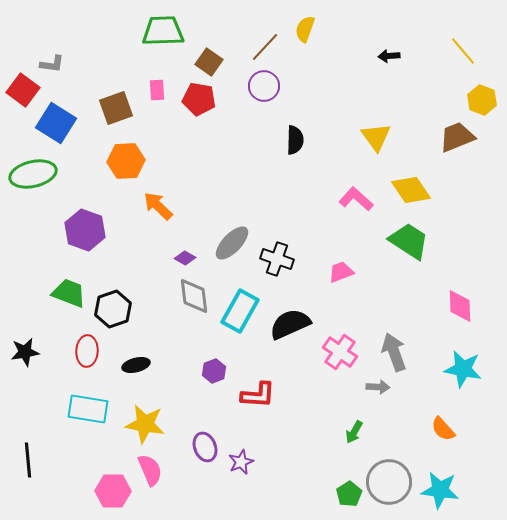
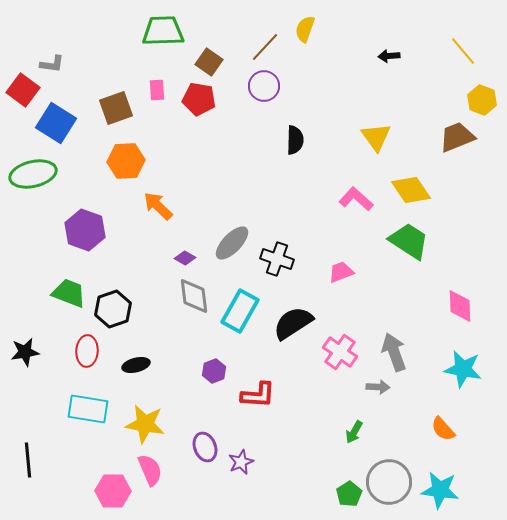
black semicircle at (290, 324): moved 3 px right, 1 px up; rotated 9 degrees counterclockwise
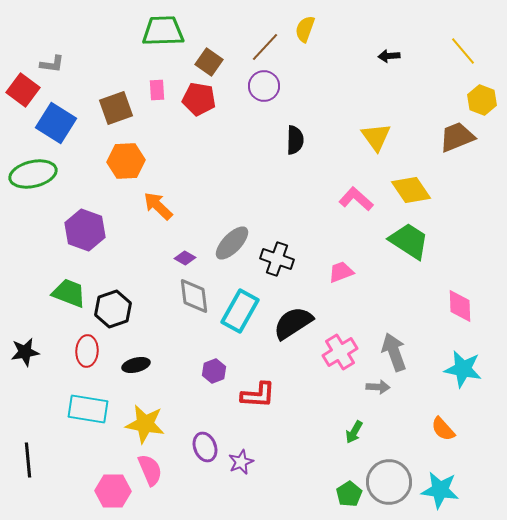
pink cross at (340, 352): rotated 24 degrees clockwise
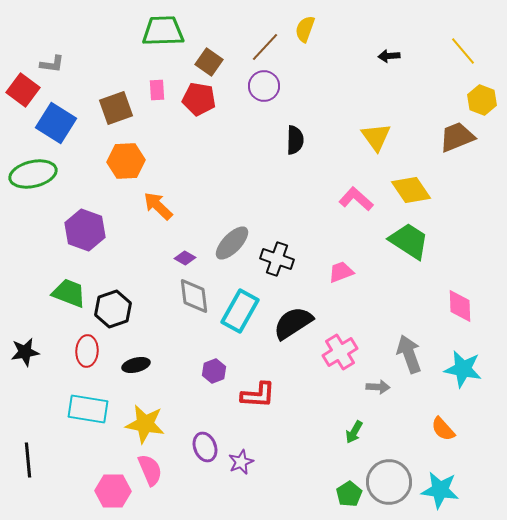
gray arrow at (394, 352): moved 15 px right, 2 px down
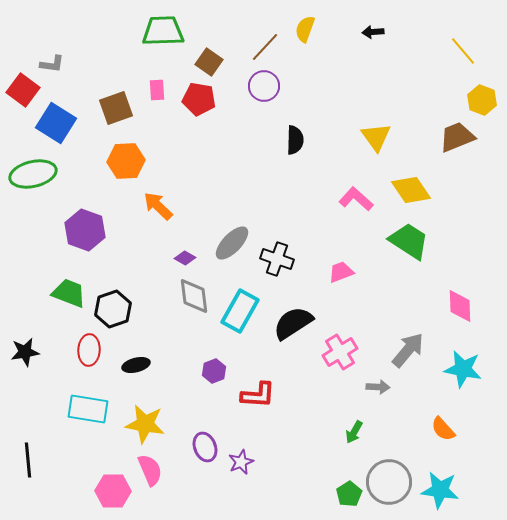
black arrow at (389, 56): moved 16 px left, 24 px up
red ellipse at (87, 351): moved 2 px right, 1 px up
gray arrow at (409, 354): moved 1 px left, 4 px up; rotated 60 degrees clockwise
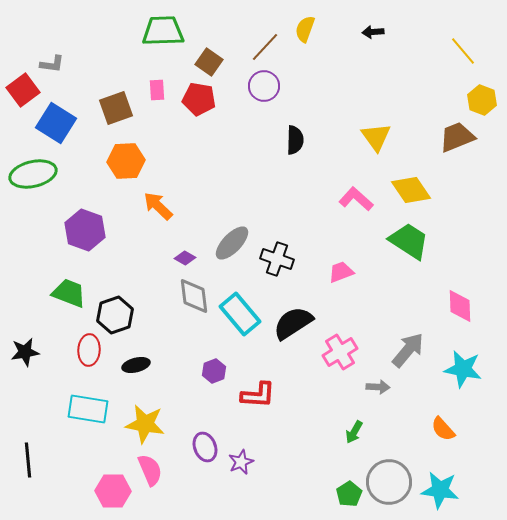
red square at (23, 90): rotated 16 degrees clockwise
black hexagon at (113, 309): moved 2 px right, 6 px down
cyan rectangle at (240, 311): moved 3 px down; rotated 69 degrees counterclockwise
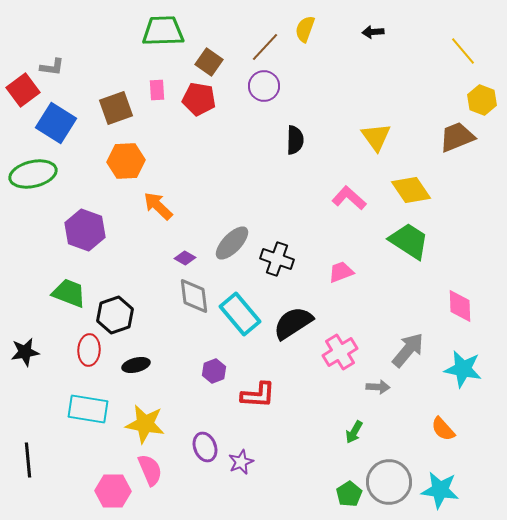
gray L-shape at (52, 64): moved 3 px down
pink L-shape at (356, 199): moved 7 px left, 1 px up
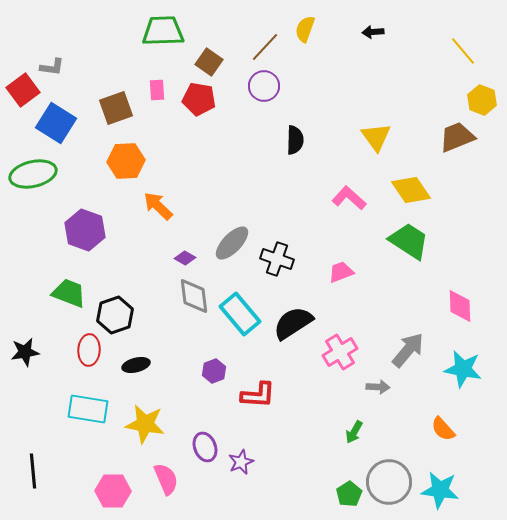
black line at (28, 460): moved 5 px right, 11 px down
pink semicircle at (150, 470): moved 16 px right, 9 px down
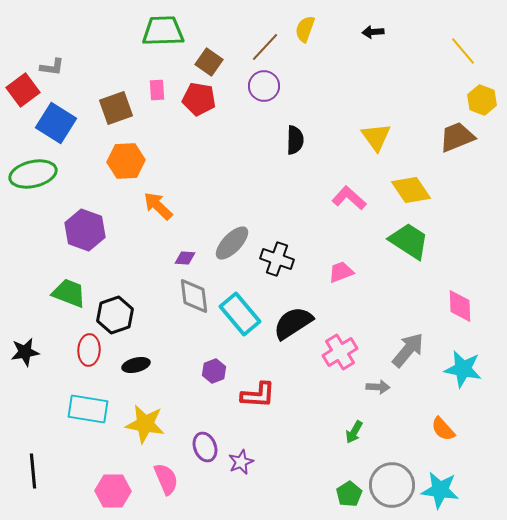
purple diamond at (185, 258): rotated 25 degrees counterclockwise
gray circle at (389, 482): moved 3 px right, 3 px down
